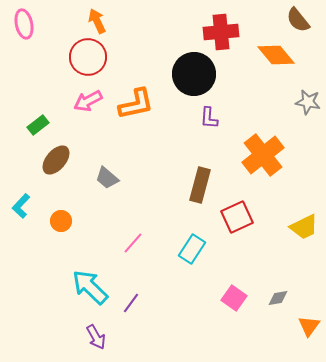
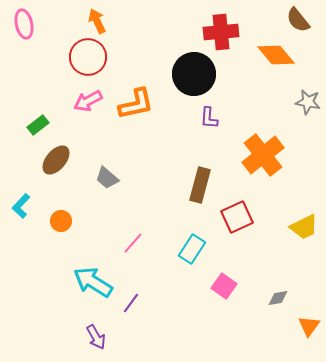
cyan arrow: moved 3 px right, 5 px up; rotated 12 degrees counterclockwise
pink square: moved 10 px left, 12 px up
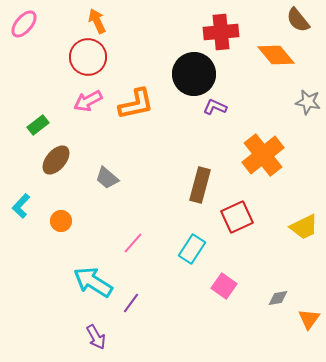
pink ellipse: rotated 52 degrees clockwise
purple L-shape: moved 6 px right, 11 px up; rotated 110 degrees clockwise
orange triangle: moved 7 px up
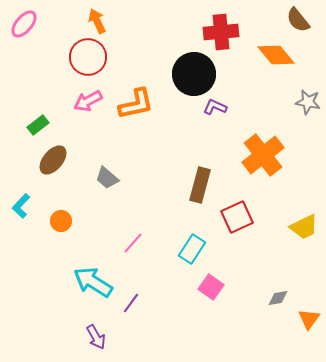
brown ellipse: moved 3 px left
pink square: moved 13 px left, 1 px down
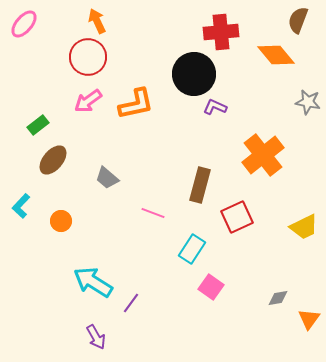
brown semicircle: rotated 60 degrees clockwise
pink arrow: rotated 8 degrees counterclockwise
pink line: moved 20 px right, 30 px up; rotated 70 degrees clockwise
